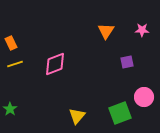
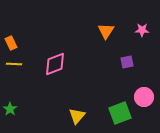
yellow line: moved 1 px left; rotated 21 degrees clockwise
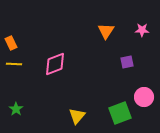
green star: moved 6 px right
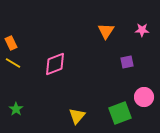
yellow line: moved 1 px left, 1 px up; rotated 28 degrees clockwise
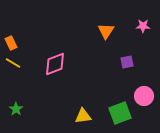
pink star: moved 1 px right, 4 px up
pink circle: moved 1 px up
yellow triangle: moved 6 px right; rotated 42 degrees clockwise
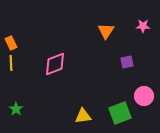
yellow line: moved 2 px left; rotated 56 degrees clockwise
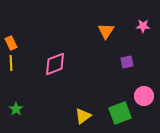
yellow triangle: rotated 30 degrees counterclockwise
